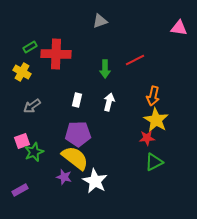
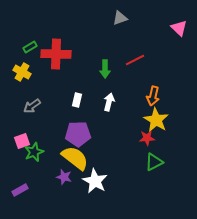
gray triangle: moved 20 px right, 3 px up
pink triangle: rotated 36 degrees clockwise
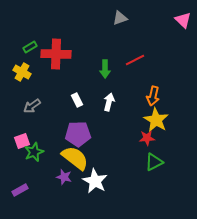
pink triangle: moved 4 px right, 8 px up
white rectangle: rotated 40 degrees counterclockwise
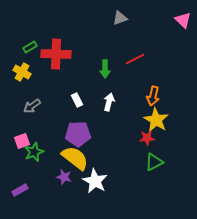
red line: moved 1 px up
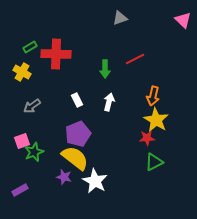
purple pentagon: rotated 20 degrees counterclockwise
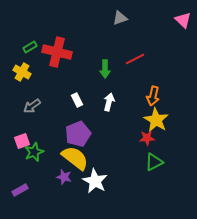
red cross: moved 1 px right, 2 px up; rotated 12 degrees clockwise
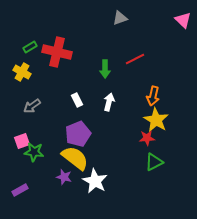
green star: rotated 30 degrees clockwise
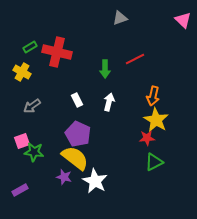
purple pentagon: rotated 25 degrees counterclockwise
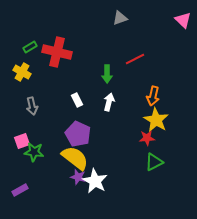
green arrow: moved 2 px right, 5 px down
gray arrow: rotated 66 degrees counterclockwise
purple star: moved 14 px right
